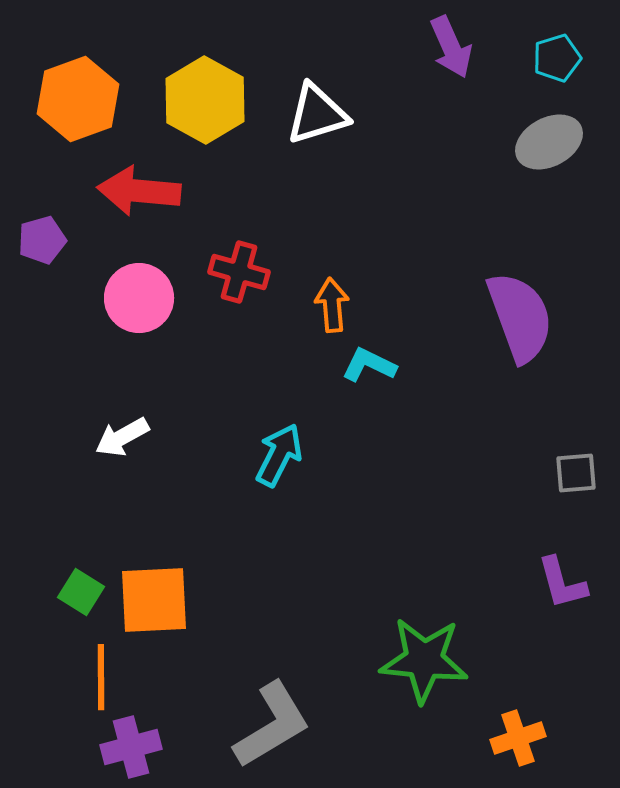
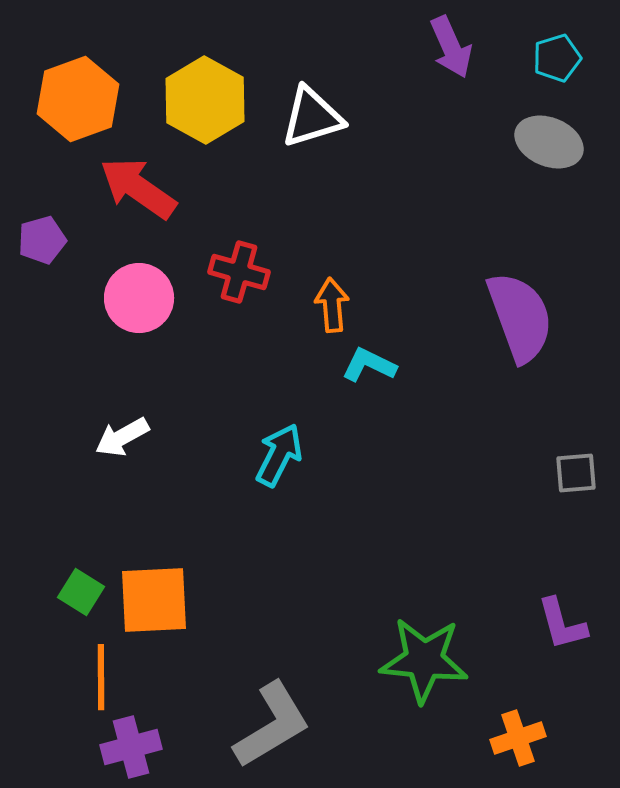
white triangle: moved 5 px left, 3 px down
gray ellipse: rotated 50 degrees clockwise
red arrow: moved 1 px left, 3 px up; rotated 30 degrees clockwise
purple L-shape: moved 41 px down
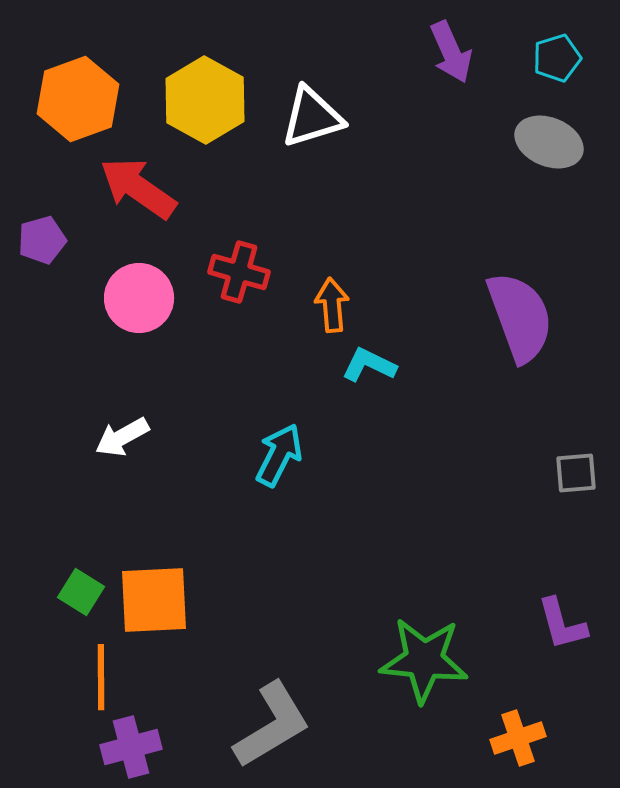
purple arrow: moved 5 px down
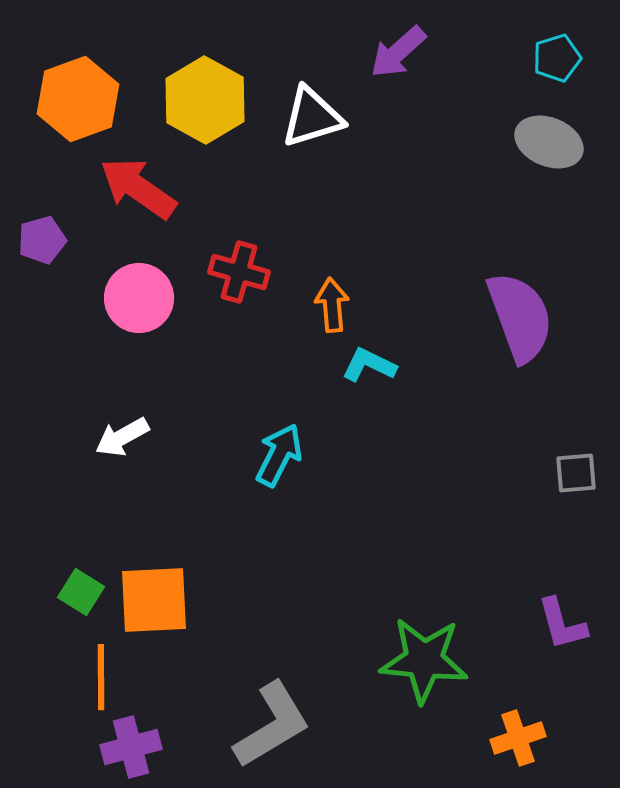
purple arrow: moved 53 px left; rotated 72 degrees clockwise
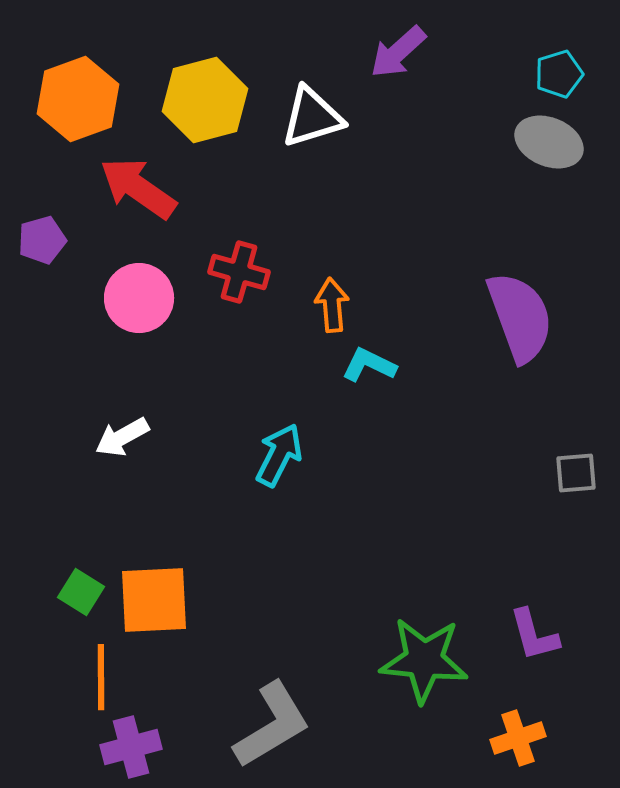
cyan pentagon: moved 2 px right, 16 px down
yellow hexagon: rotated 16 degrees clockwise
purple L-shape: moved 28 px left, 11 px down
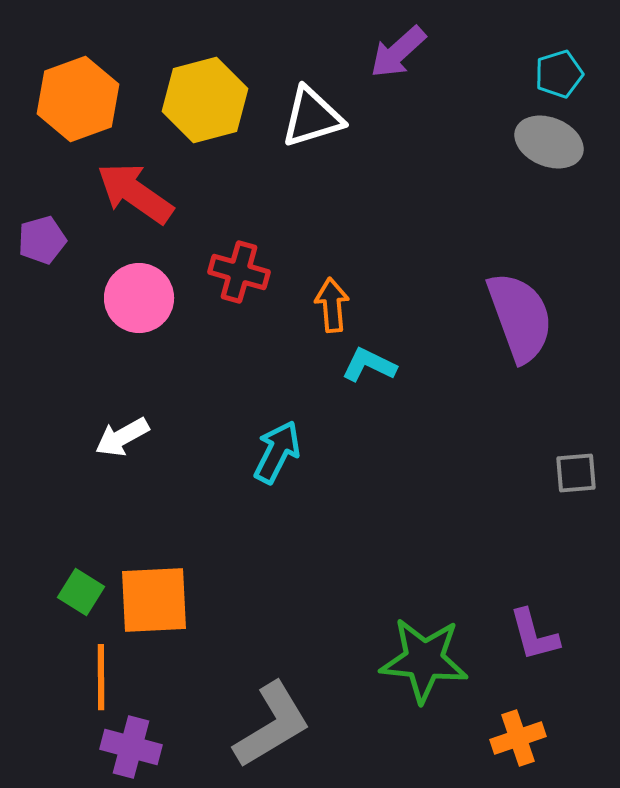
red arrow: moved 3 px left, 5 px down
cyan arrow: moved 2 px left, 3 px up
purple cross: rotated 30 degrees clockwise
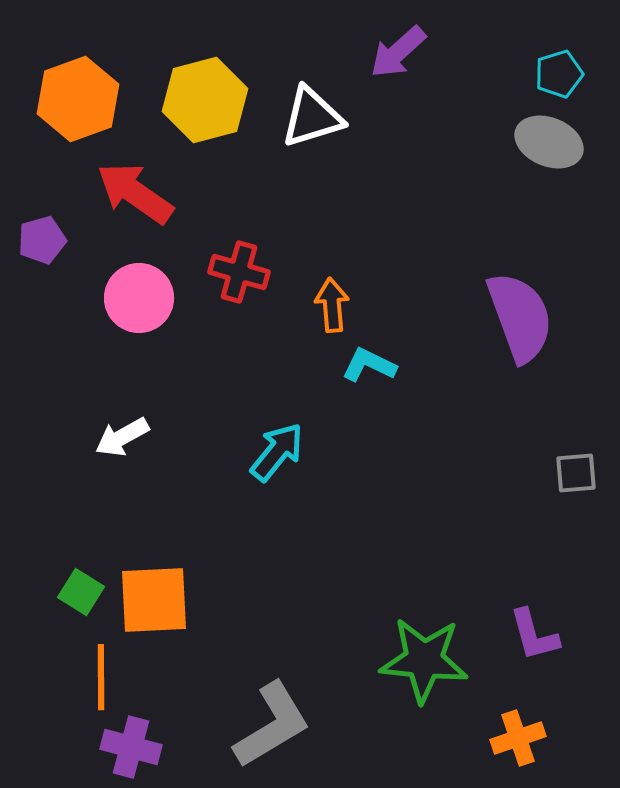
cyan arrow: rotated 12 degrees clockwise
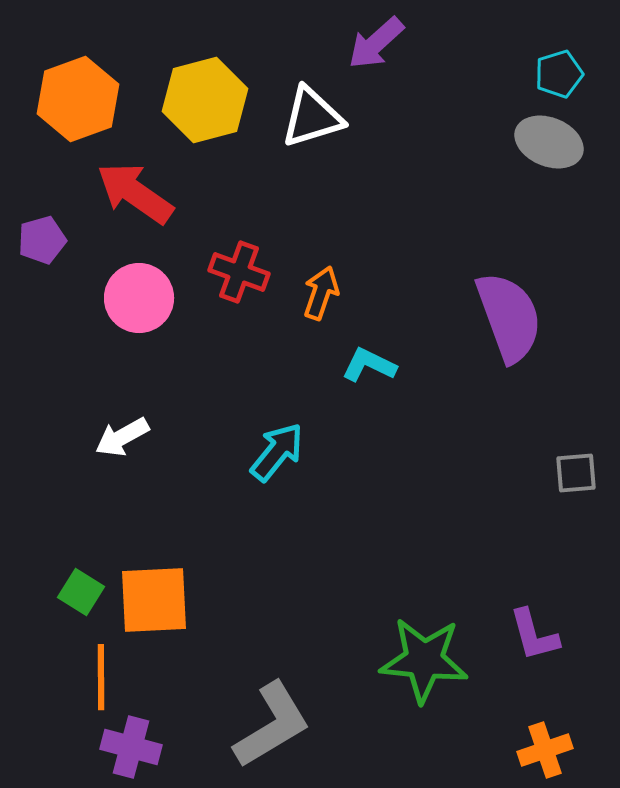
purple arrow: moved 22 px left, 9 px up
red cross: rotated 4 degrees clockwise
orange arrow: moved 11 px left, 12 px up; rotated 24 degrees clockwise
purple semicircle: moved 11 px left
orange cross: moved 27 px right, 12 px down
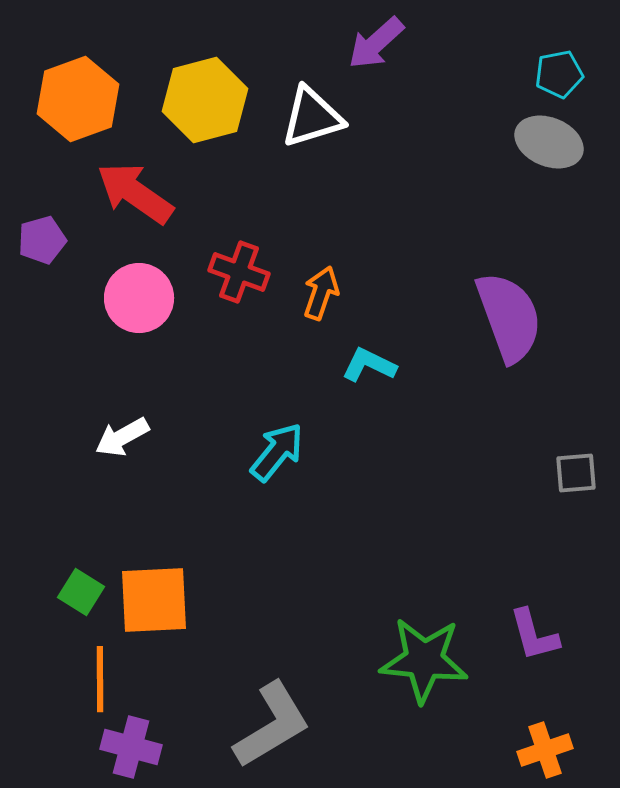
cyan pentagon: rotated 6 degrees clockwise
orange line: moved 1 px left, 2 px down
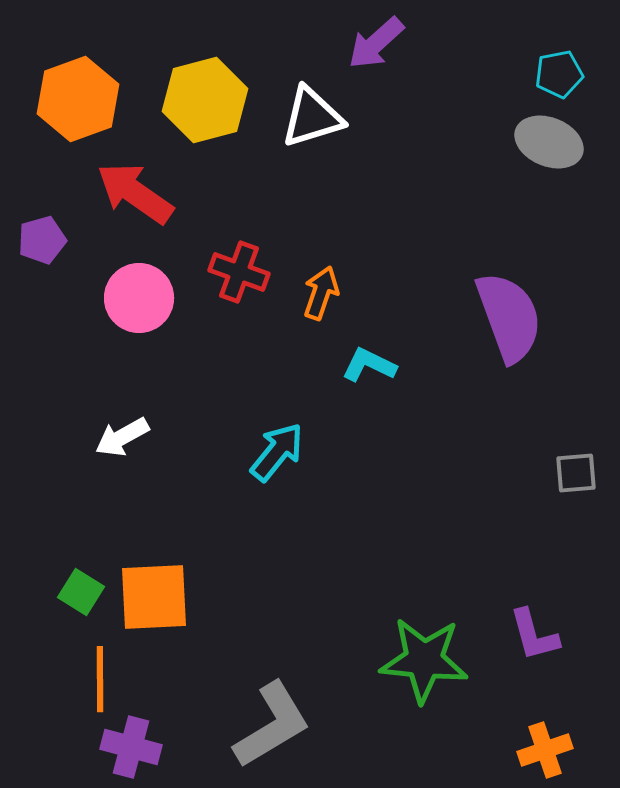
orange square: moved 3 px up
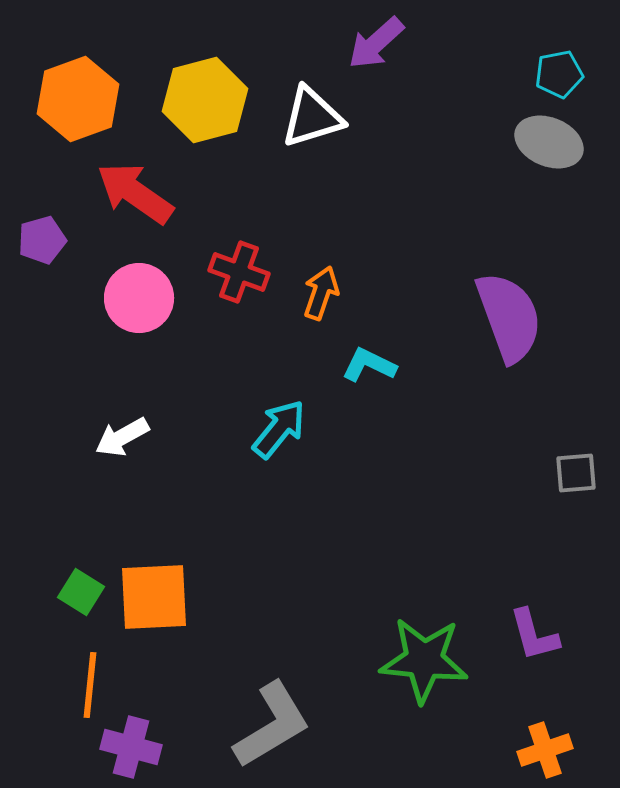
cyan arrow: moved 2 px right, 23 px up
orange line: moved 10 px left, 6 px down; rotated 6 degrees clockwise
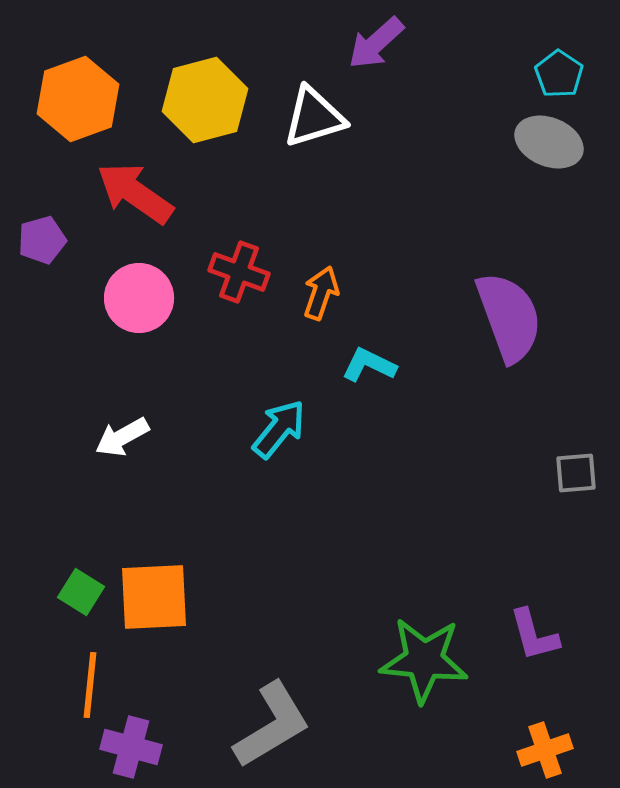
cyan pentagon: rotated 27 degrees counterclockwise
white triangle: moved 2 px right
